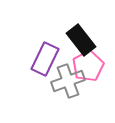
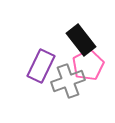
purple rectangle: moved 4 px left, 7 px down
pink pentagon: moved 1 px up
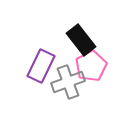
pink pentagon: moved 3 px right, 1 px down
gray cross: moved 1 px down
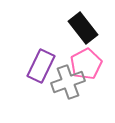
black rectangle: moved 2 px right, 12 px up
pink pentagon: moved 5 px left, 2 px up
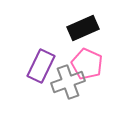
black rectangle: rotated 76 degrees counterclockwise
pink pentagon: moved 1 px right; rotated 20 degrees counterclockwise
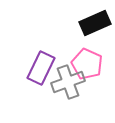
black rectangle: moved 12 px right, 5 px up
purple rectangle: moved 2 px down
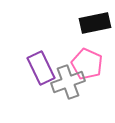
black rectangle: rotated 12 degrees clockwise
purple rectangle: rotated 52 degrees counterclockwise
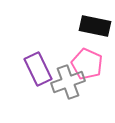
black rectangle: moved 3 px down; rotated 24 degrees clockwise
purple rectangle: moved 3 px left, 1 px down
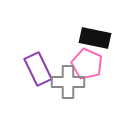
black rectangle: moved 12 px down
gray cross: rotated 20 degrees clockwise
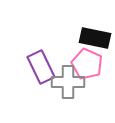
purple rectangle: moved 3 px right, 2 px up
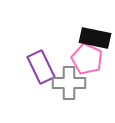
pink pentagon: moved 5 px up
gray cross: moved 1 px right, 1 px down
